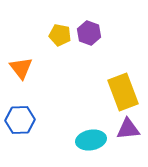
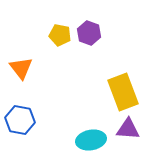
blue hexagon: rotated 12 degrees clockwise
purple triangle: rotated 10 degrees clockwise
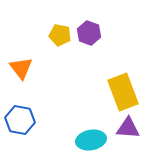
purple triangle: moved 1 px up
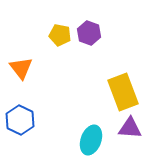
blue hexagon: rotated 16 degrees clockwise
purple triangle: moved 2 px right
cyan ellipse: rotated 60 degrees counterclockwise
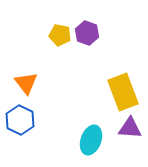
purple hexagon: moved 2 px left
orange triangle: moved 5 px right, 15 px down
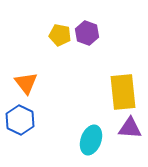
yellow rectangle: rotated 15 degrees clockwise
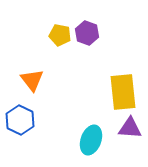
orange triangle: moved 6 px right, 3 px up
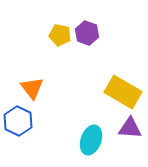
orange triangle: moved 8 px down
yellow rectangle: rotated 54 degrees counterclockwise
blue hexagon: moved 2 px left, 1 px down
